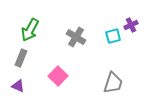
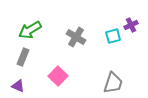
green arrow: rotated 30 degrees clockwise
gray rectangle: moved 2 px right, 1 px up
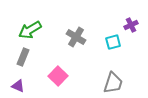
cyan square: moved 6 px down
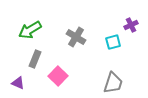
gray rectangle: moved 12 px right, 2 px down
purple triangle: moved 3 px up
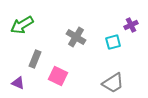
green arrow: moved 8 px left, 5 px up
pink square: rotated 18 degrees counterclockwise
gray trapezoid: rotated 40 degrees clockwise
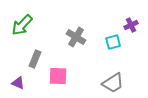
green arrow: rotated 15 degrees counterclockwise
pink square: rotated 24 degrees counterclockwise
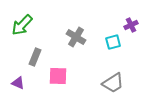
gray rectangle: moved 2 px up
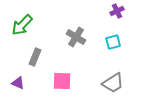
purple cross: moved 14 px left, 14 px up
pink square: moved 4 px right, 5 px down
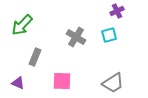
cyan square: moved 4 px left, 7 px up
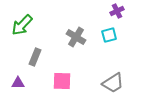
purple triangle: rotated 24 degrees counterclockwise
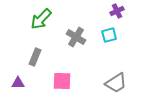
green arrow: moved 19 px right, 6 px up
gray trapezoid: moved 3 px right
